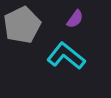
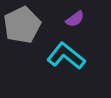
purple semicircle: rotated 18 degrees clockwise
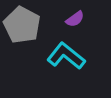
gray pentagon: rotated 18 degrees counterclockwise
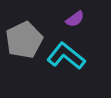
gray pentagon: moved 2 px right, 15 px down; rotated 18 degrees clockwise
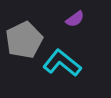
cyan L-shape: moved 4 px left, 7 px down
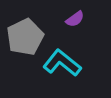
gray pentagon: moved 1 px right, 3 px up
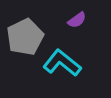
purple semicircle: moved 2 px right, 1 px down
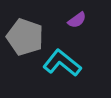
gray pentagon: rotated 27 degrees counterclockwise
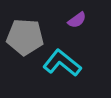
gray pentagon: rotated 15 degrees counterclockwise
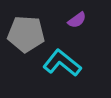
gray pentagon: moved 1 px right, 3 px up
